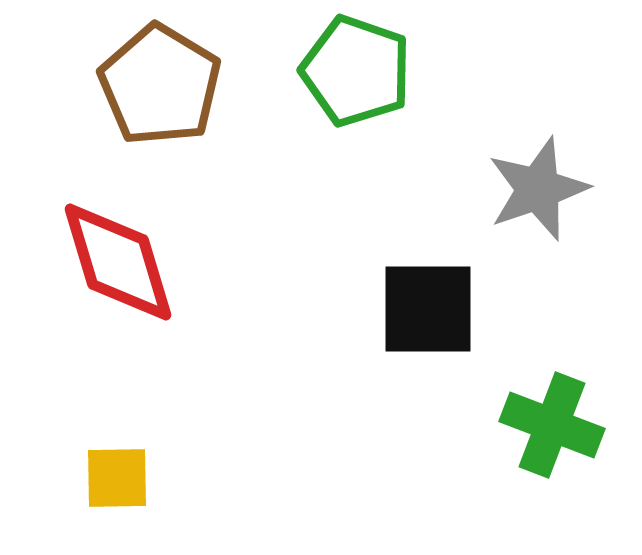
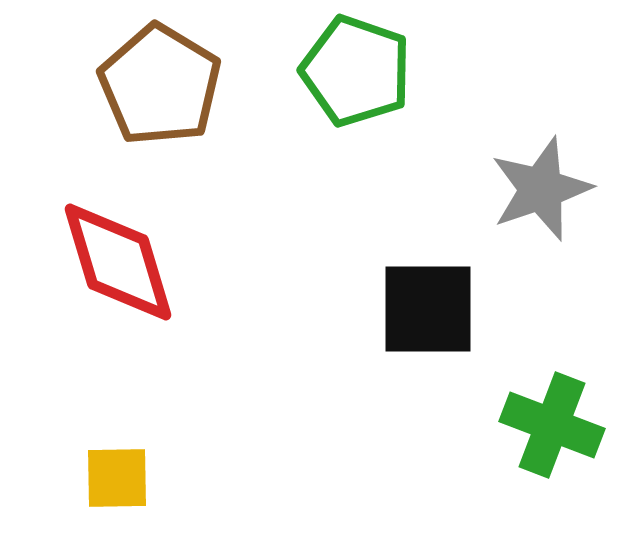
gray star: moved 3 px right
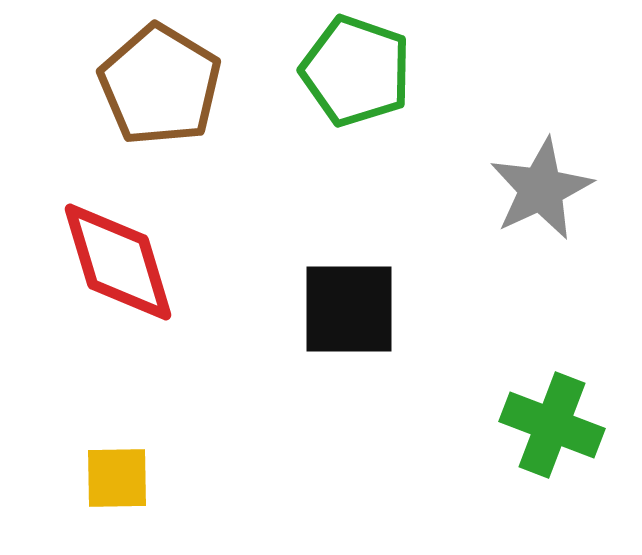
gray star: rotated 6 degrees counterclockwise
black square: moved 79 px left
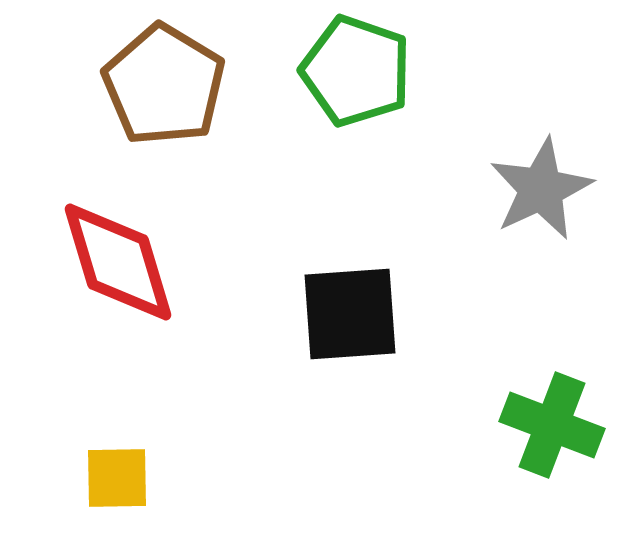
brown pentagon: moved 4 px right
black square: moved 1 px right, 5 px down; rotated 4 degrees counterclockwise
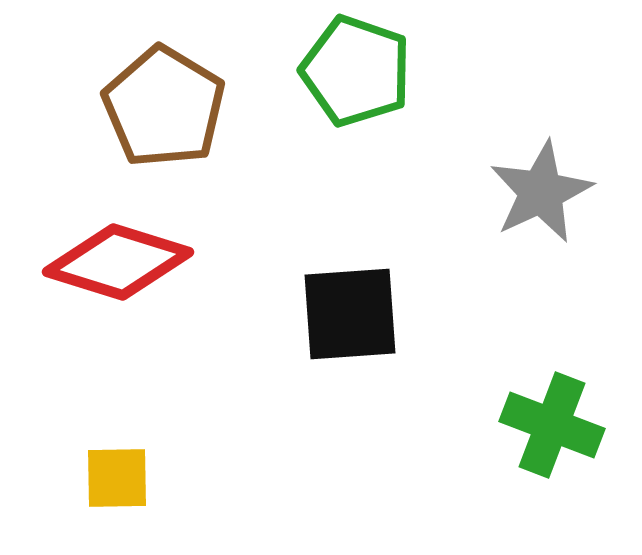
brown pentagon: moved 22 px down
gray star: moved 3 px down
red diamond: rotated 56 degrees counterclockwise
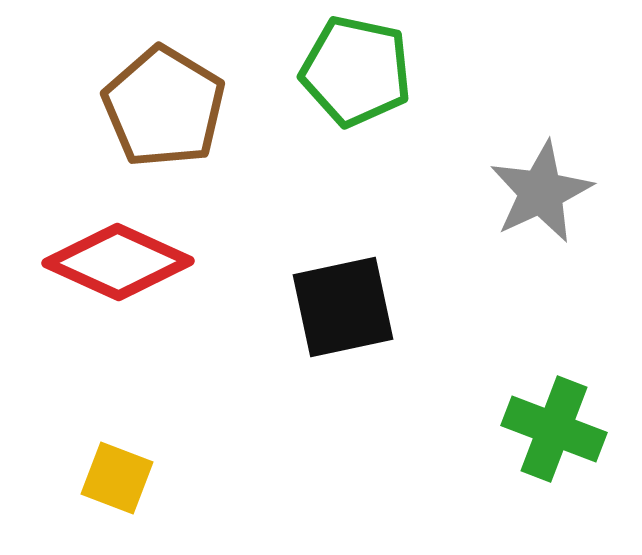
green pentagon: rotated 7 degrees counterclockwise
red diamond: rotated 7 degrees clockwise
black square: moved 7 px left, 7 px up; rotated 8 degrees counterclockwise
green cross: moved 2 px right, 4 px down
yellow square: rotated 22 degrees clockwise
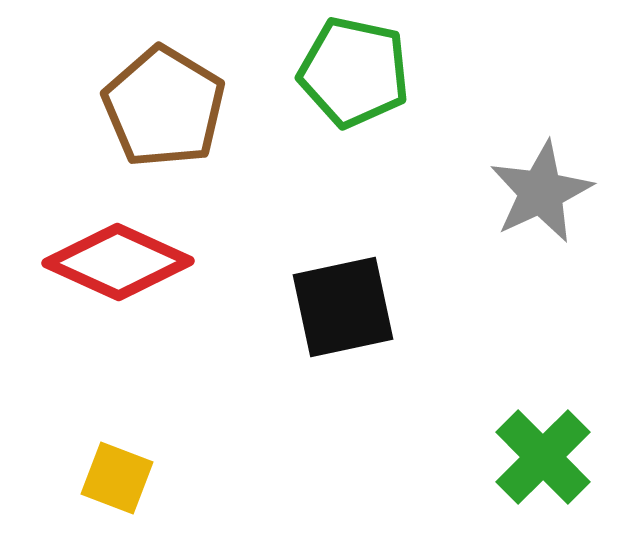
green pentagon: moved 2 px left, 1 px down
green cross: moved 11 px left, 28 px down; rotated 24 degrees clockwise
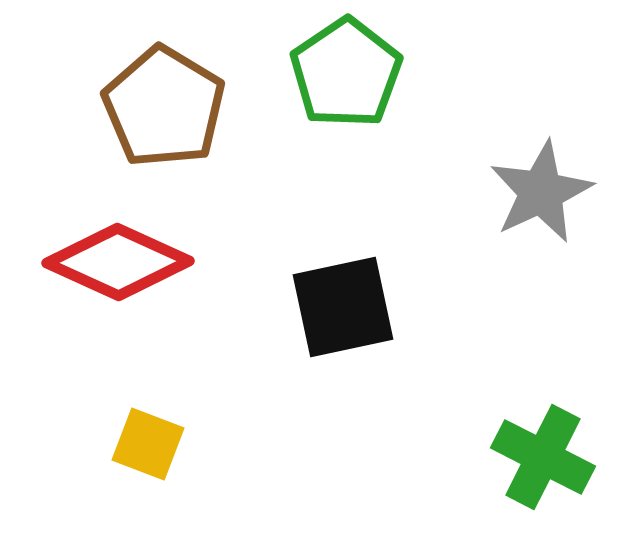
green pentagon: moved 8 px left, 1 px down; rotated 26 degrees clockwise
green cross: rotated 18 degrees counterclockwise
yellow square: moved 31 px right, 34 px up
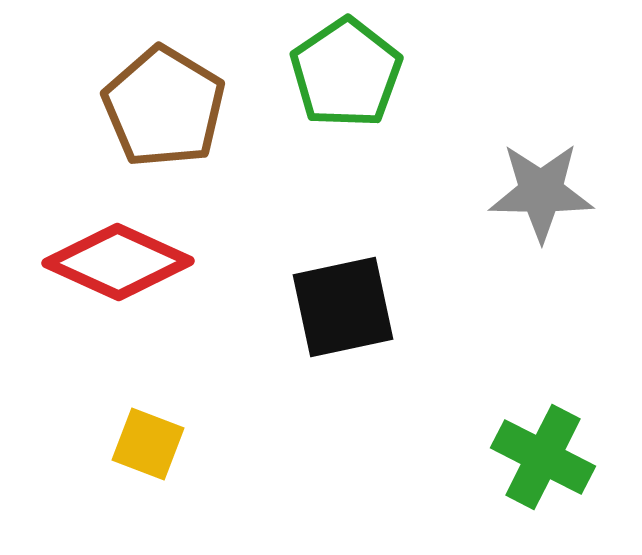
gray star: rotated 26 degrees clockwise
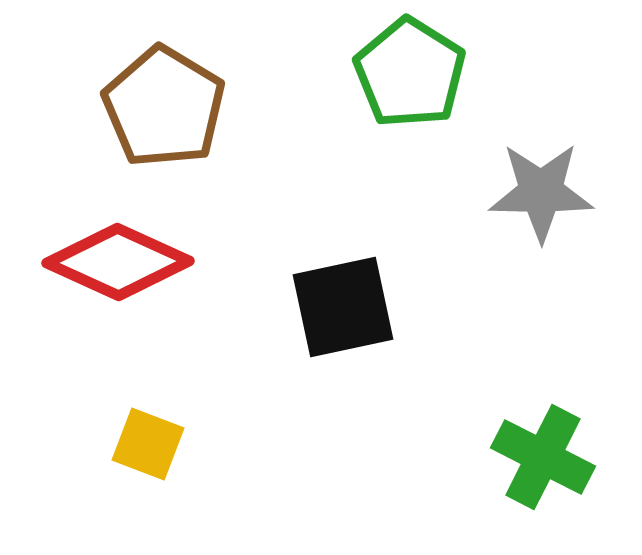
green pentagon: moved 64 px right; rotated 6 degrees counterclockwise
